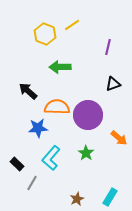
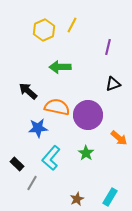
yellow line: rotated 28 degrees counterclockwise
yellow hexagon: moved 1 px left, 4 px up; rotated 15 degrees clockwise
orange semicircle: rotated 10 degrees clockwise
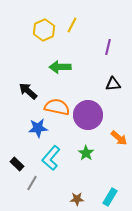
black triangle: rotated 14 degrees clockwise
brown star: rotated 24 degrees clockwise
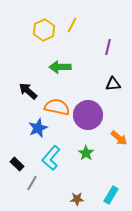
blue star: rotated 18 degrees counterclockwise
cyan rectangle: moved 1 px right, 2 px up
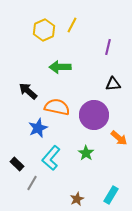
purple circle: moved 6 px right
brown star: rotated 24 degrees counterclockwise
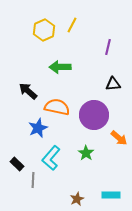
gray line: moved 1 px right, 3 px up; rotated 28 degrees counterclockwise
cyan rectangle: rotated 60 degrees clockwise
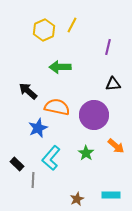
orange arrow: moved 3 px left, 8 px down
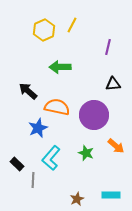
green star: rotated 14 degrees counterclockwise
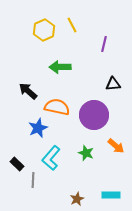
yellow line: rotated 56 degrees counterclockwise
purple line: moved 4 px left, 3 px up
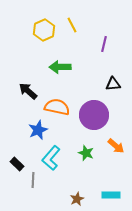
blue star: moved 2 px down
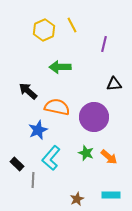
black triangle: moved 1 px right
purple circle: moved 2 px down
orange arrow: moved 7 px left, 11 px down
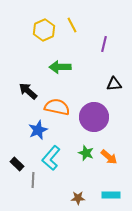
brown star: moved 1 px right, 1 px up; rotated 24 degrees clockwise
